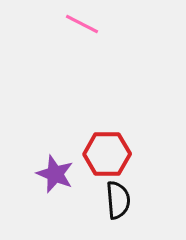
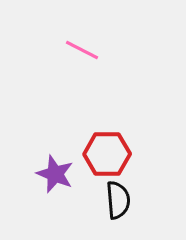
pink line: moved 26 px down
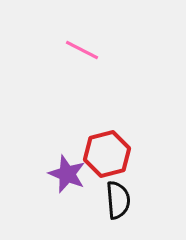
red hexagon: rotated 15 degrees counterclockwise
purple star: moved 12 px right
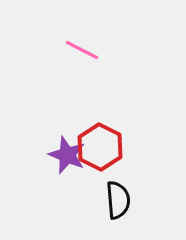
red hexagon: moved 7 px left, 7 px up; rotated 18 degrees counterclockwise
purple star: moved 19 px up
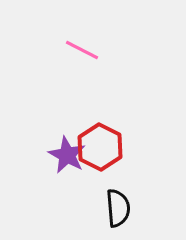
purple star: rotated 6 degrees clockwise
black semicircle: moved 8 px down
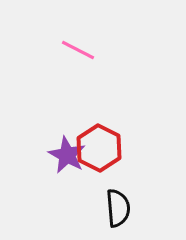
pink line: moved 4 px left
red hexagon: moved 1 px left, 1 px down
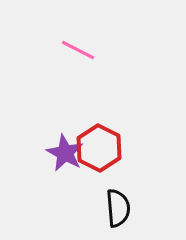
purple star: moved 2 px left, 2 px up
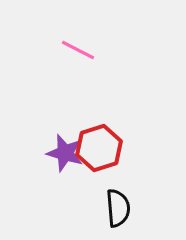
red hexagon: rotated 15 degrees clockwise
purple star: rotated 12 degrees counterclockwise
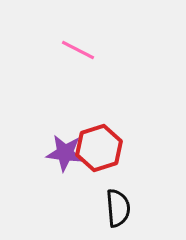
purple star: rotated 9 degrees counterclockwise
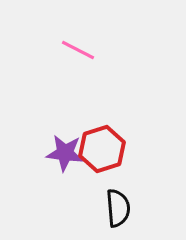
red hexagon: moved 3 px right, 1 px down
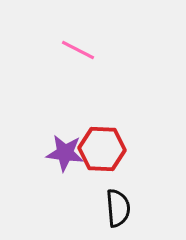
red hexagon: rotated 21 degrees clockwise
